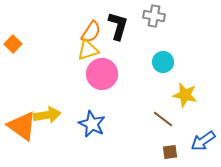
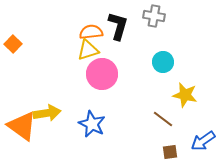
orange semicircle: rotated 130 degrees counterclockwise
yellow arrow: moved 2 px up
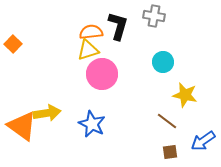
brown line: moved 4 px right, 2 px down
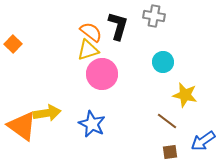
orange semicircle: rotated 45 degrees clockwise
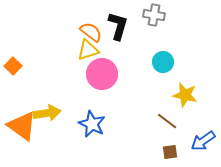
gray cross: moved 1 px up
orange square: moved 22 px down
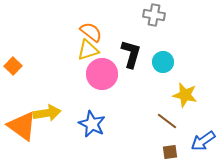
black L-shape: moved 13 px right, 28 px down
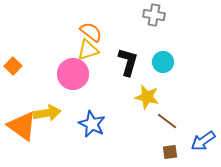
black L-shape: moved 3 px left, 8 px down
pink circle: moved 29 px left
yellow star: moved 38 px left, 2 px down
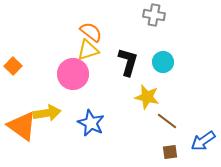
blue star: moved 1 px left, 1 px up
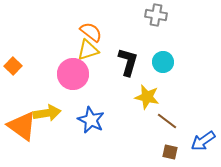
gray cross: moved 2 px right
blue star: moved 3 px up
brown square: rotated 21 degrees clockwise
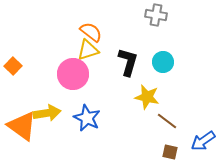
blue star: moved 4 px left, 2 px up
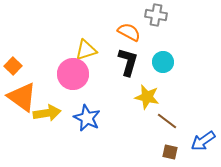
orange semicircle: moved 38 px right; rotated 10 degrees counterclockwise
yellow triangle: moved 2 px left
orange triangle: moved 29 px up
